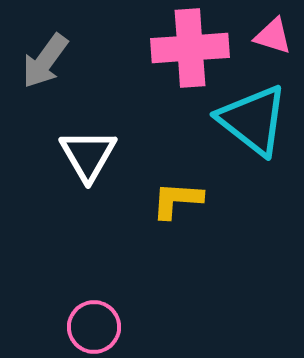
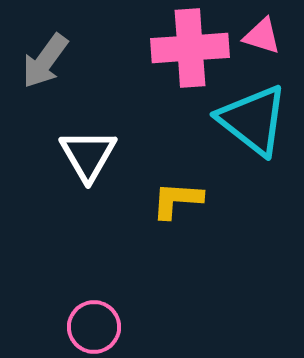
pink triangle: moved 11 px left
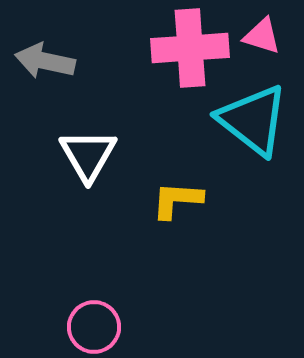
gray arrow: rotated 66 degrees clockwise
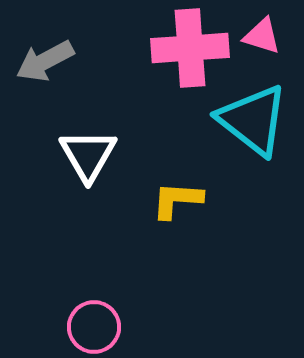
gray arrow: rotated 40 degrees counterclockwise
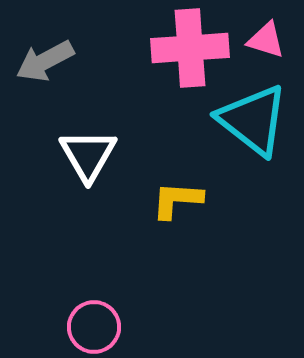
pink triangle: moved 4 px right, 4 px down
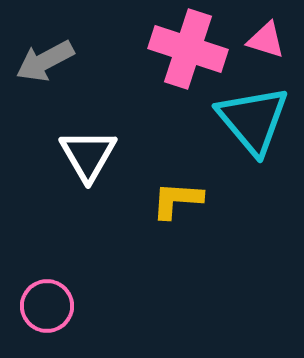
pink cross: moved 2 px left, 1 px down; rotated 22 degrees clockwise
cyan triangle: rotated 12 degrees clockwise
pink circle: moved 47 px left, 21 px up
